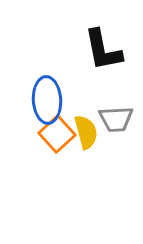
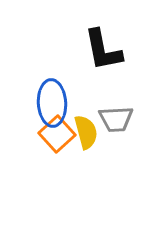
blue ellipse: moved 5 px right, 3 px down
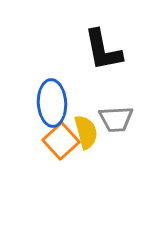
orange square: moved 4 px right, 7 px down
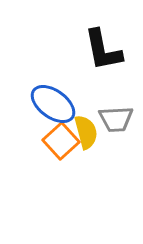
blue ellipse: moved 1 px right, 1 px down; rotated 51 degrees counterclockwise
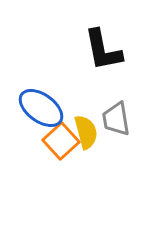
blue ellipse: moved 12 px left, 4 px down
gray trapezoid: rotated 84 degrees clockwise
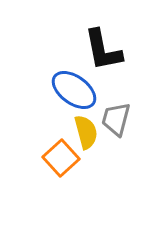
blue ellipse: moved 33 px right, 18 px up
gray trapezoid: rotated 24 degrees clockwise
orange square: moved 17 px down
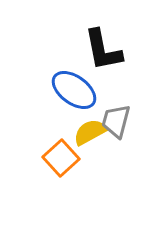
gray trapezoid: moved 2 px down
yellow semicircle: moved 4 px right; rotated 104 degrees counterclockwise
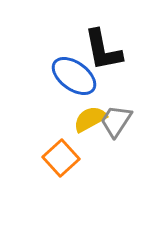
blue ellipse: moved 14 px up
gray trapezoid: rotated 18 degrees clockwise
yellow semicircle: moved 13 px up
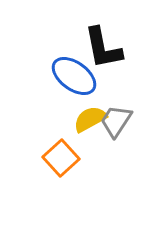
black L-shape: moved 2 px up
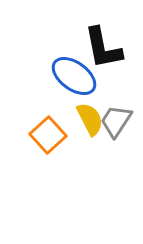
yellow semicircle: rotated 92 degrees clockwise
orange square: moved 13 px left, 23 px up
